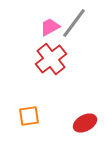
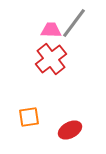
pink trapezoid: moved 1 px right, 3 px down; rotated 30 degrees clockwise
orange square: moved 1 px down
red ellipse: moved 15 px left, 7 px down
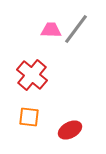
gray line: moved 2 px right, 6 px down
red cross: moved 19 px left, 16 px down; rotated 12 degrees counterclockwise
orange square: rotated 15 degrees clockwise
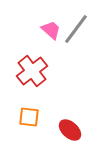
pink trapezoid: rotated 40 degrees clockwise
red cross: moved 4 px up; rotated 12 degrees clockwise
red ellipse: rotated 70 degrees clockwise
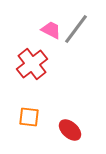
pink trapezoid: rotated 15 degrees counterclockwise
red cross: moved 7 px up
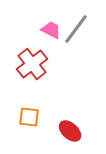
red ellipse: moved 1 px down
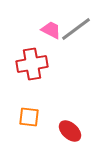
gray line: rotated 16 degrees clockwise
red cross: rotated 28 degrees clockwise
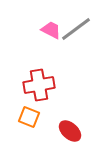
red cross: moved 7 px right, 21 px down
orange square: rotated 15 degrees clockwise
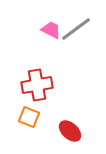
red cross: moved 2 px left
